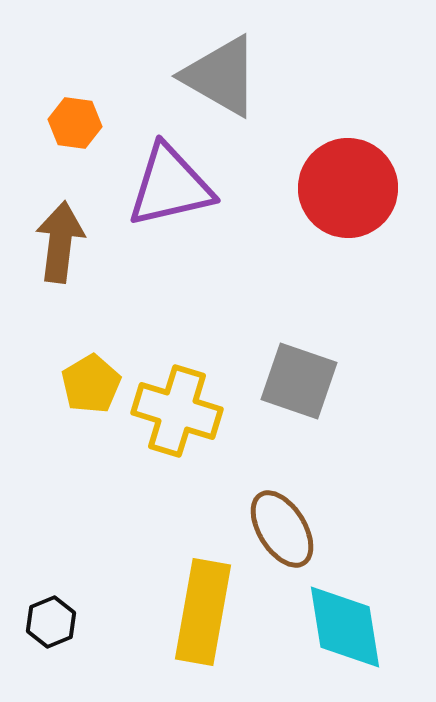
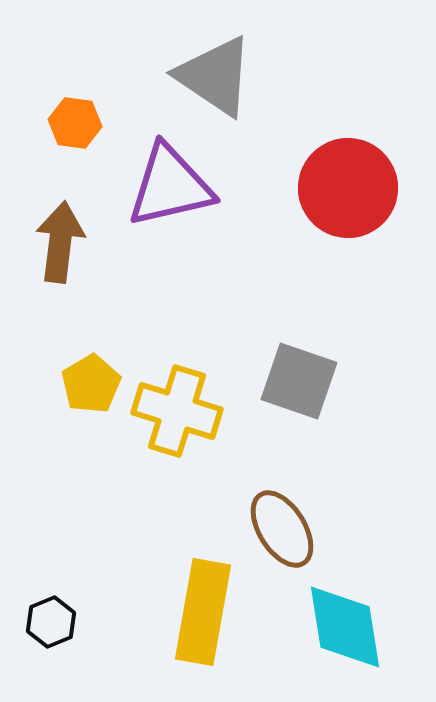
gray triangle: moved 6 px left; rotated 4 degrees clockwise
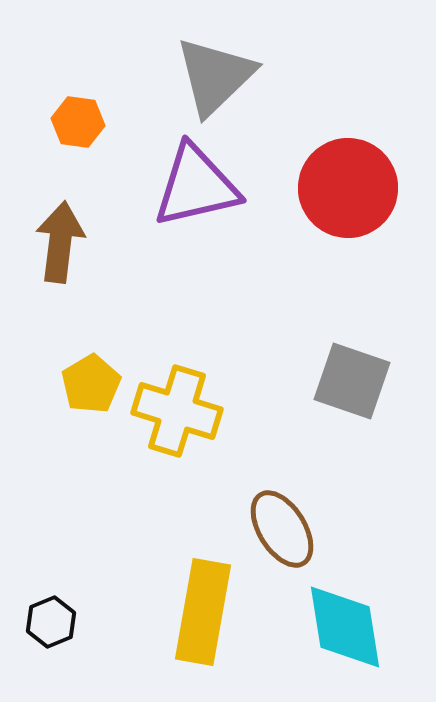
gray triangle: rotated 42 degrees clockwise
orange hexagon: moved 3 px right, 1 px up
purple triangle: moved 26 px right
gray square: moved 53 px right
